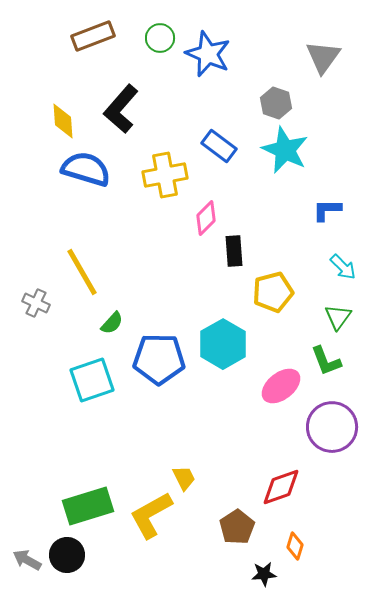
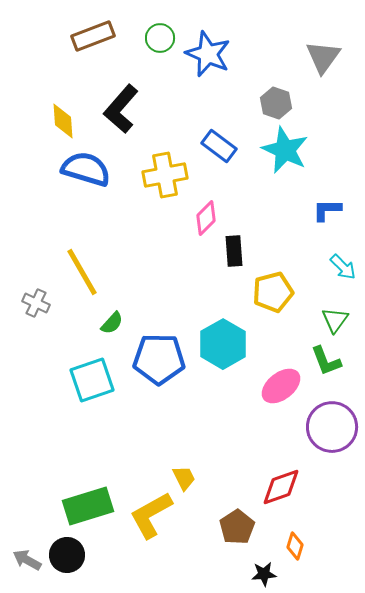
green triangle: moved 3 px left, 3 px down
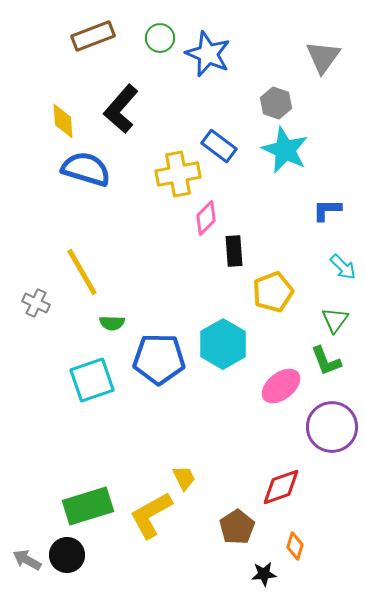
yellow cross: moved 13 px right, 1 px up
yellow pentagon: rotated 6 degrees counterclockwise
green semicircle: rotated 50 degrees clockwise
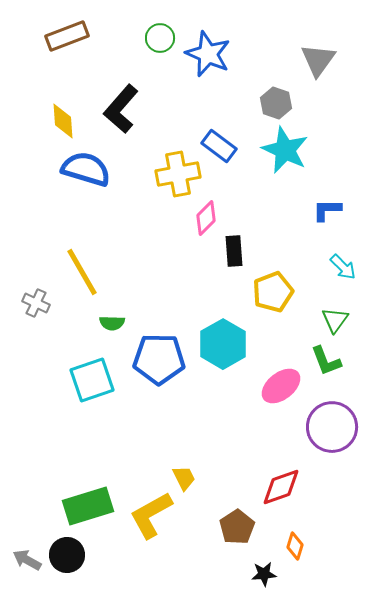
brown rectangle: moved 26 px left
gray triangle: moved 5 px left, 3 px down
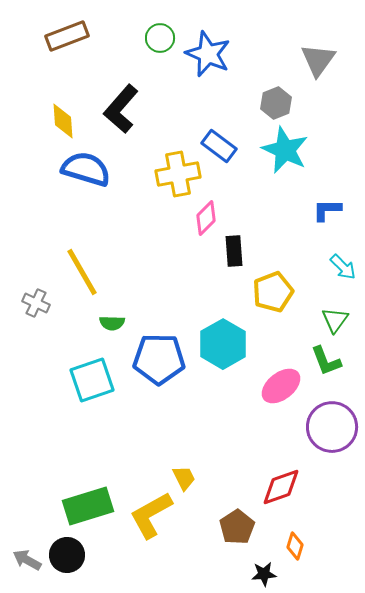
gray hexagon: rotated 20 degrees clockwise
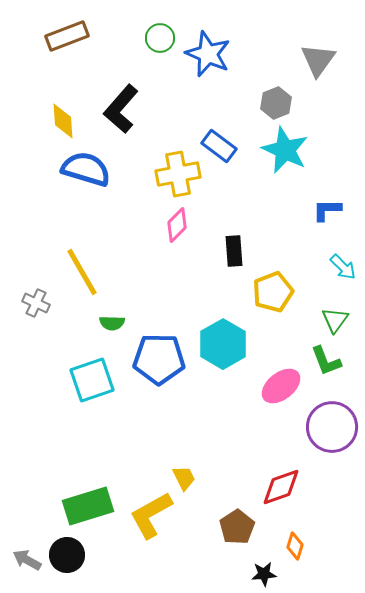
pink diamond: moved 29 px left, 7 px down
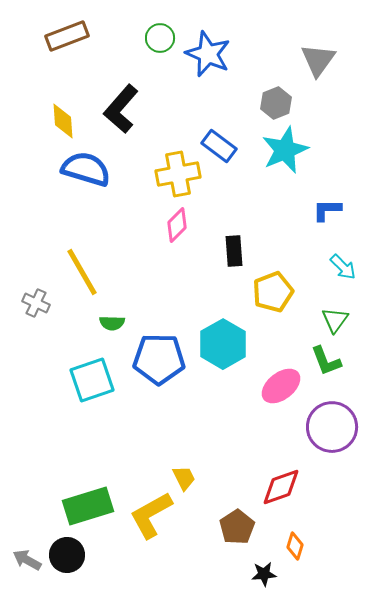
cyan star: rotated 24 degrees clockwise
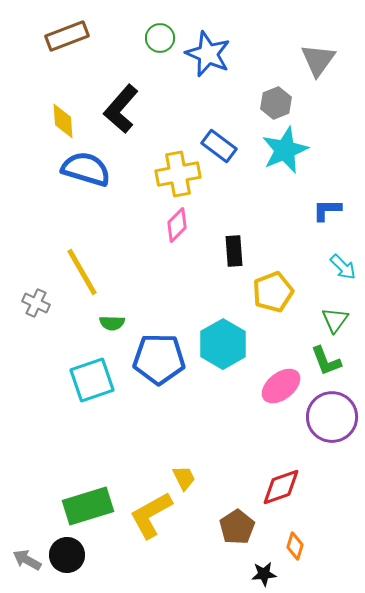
purple circle: moved 10 px up
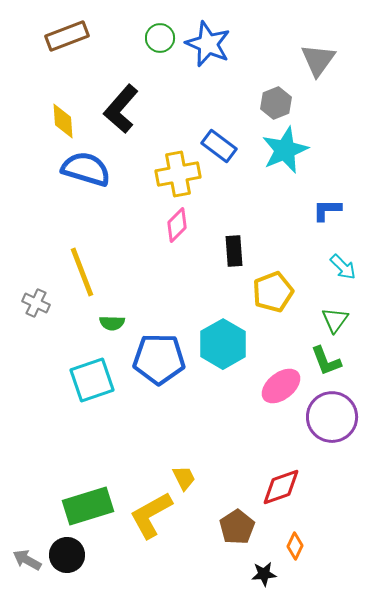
blue star: moved 10 px up
yellow line: rotated 9 degrees clockwise
orange diamond: rotated 8 degrees clockwise
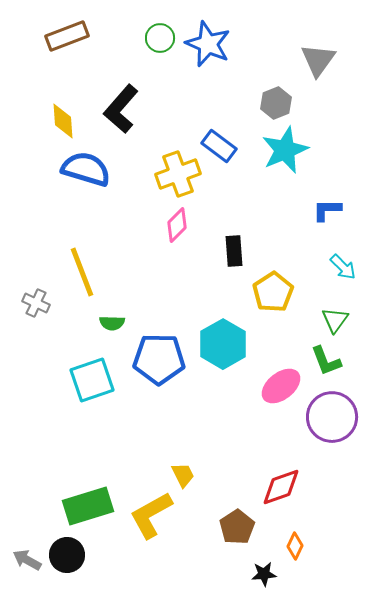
yellow cross: rotated 9 degrees counterclockwise
yellow pentagon: rotated 12 degrees counterclockwise
yellow trapezoid: moved 1 px left, 3 px up
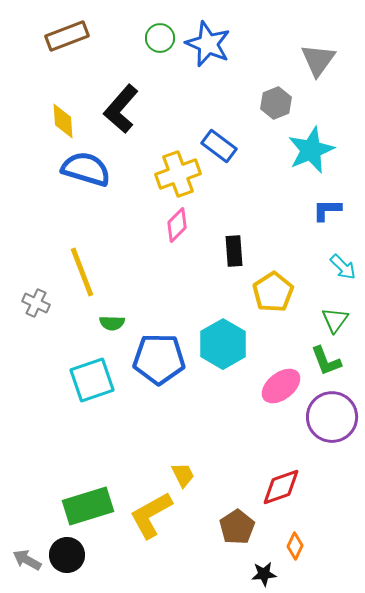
cyan star: moved 26 px right
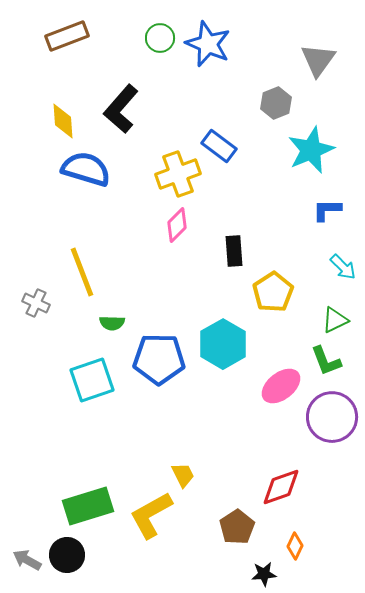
green triangle: rotated 28 degrees clockwise
